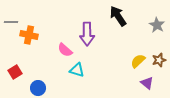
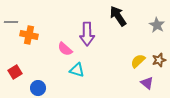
pink semicircle: moved 1 px up
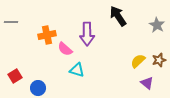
orange cross: moved 18 px right; rotated 24 degrees counterclockwise
red square: moved 4 px down
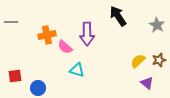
pink semicircle: moved 2 px up
red square: rotated 24 degrees clockwise
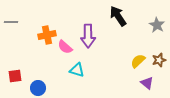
purple arrow: moved 1 px right, 2 px down
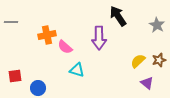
purple arrow: moved 11 px right, 2 px down
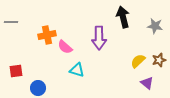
black arrow: moved 5 px right, 1 px down; rotated 20 degrees clockwise
gray star: moved 2 px left, 1 px down; rotated 21 degrees counterclockwise
red square: moved 1 px right, 5 px up
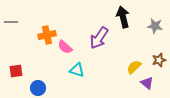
purple arrow: rotated 35 degrees clockwise
yellow semicircle: moved 4 px left, 6 px down
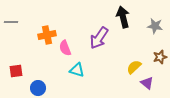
pink semicircle: moved 1 px down; rotated 28 degrees clockwise
brown star: moved 1 px right, 3 px up
